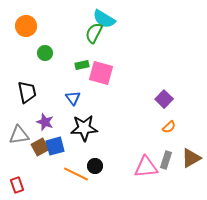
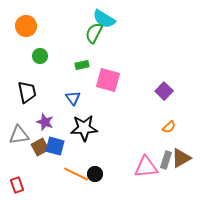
green circle: moved 5 px left, 3 px down
pink square: moved 7 px right, 7 px down
purple square: moved 8 px up
blue square: rotated 30 degrees clockwise
brown triangle: moved 10 px left
black circle: moved 8 px down
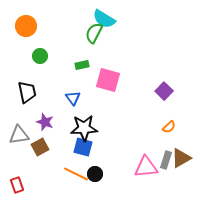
blue square: moved 28 px right, 1 px down
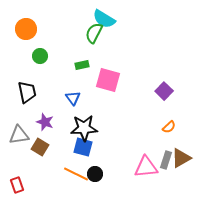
orange circle: moved 3 px down
brown square: rotated 30 degrees counterclockwise
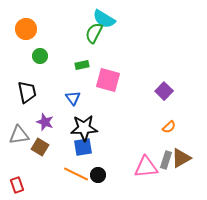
blue square: rotated 24 degrees counterclockwise
black circle: moved 3 px right, 1 px down
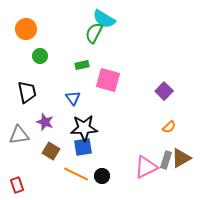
brown square: moved 11 px right, 4 px down
pink triangle: rotated 20 degrees counterclockwise
black circle: moved 4 px right, 1 px down
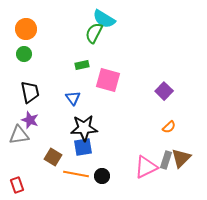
green circle: moved 16 px left, 2 px up
black trapezoid: moved 3 px right
purple star: moved 15 px left, 2 px up
brown square: moved 2 px right, 6 px down
brown triangle: rotated 15 degrees counterclockwise
orange line: rotated 15 degrees counterclockwise
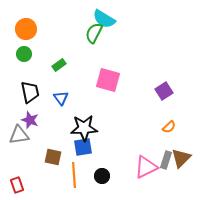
green rectangle: moved 23 px left; rotated 24 degrees counterclockwise
purple square: rotated 12 degrees clockwise
blue triangle: moved 12 px left
brown square: rotated 18 degrees counterclockwise
orange line: moved 2 px left, 1 px down; rotated 75 degrees clockwise
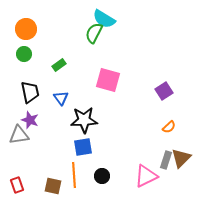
black star: moved 8 px up
brown square: moved 29 px down
pink triangle: moved 9 px down
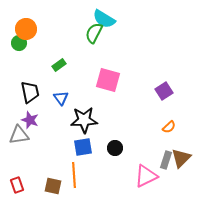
green circle: moved 5 px left, 11 px up
black circle: moved 13 px right, 28 px up
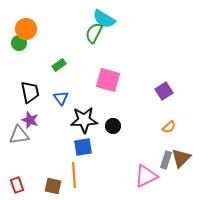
black circle: moved 2 px left, 22 px up
